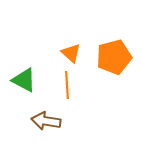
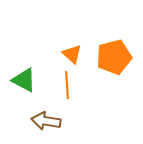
orange triangle: moved 1 px right, 1 px down
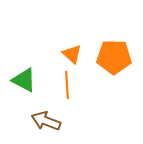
orange pentagon: rotated 16 degrees clockwise
brown arrow: rotated 12 degrees clockwise
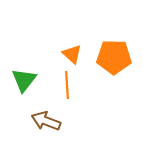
green triangle: rotated 40 degrees clockwise
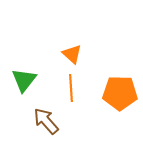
orange pentagon: moved 6 px right, 36 px down
orange line: moved 4 px right, 3 px down
brown arrow: rotated 28 degrees clockwise
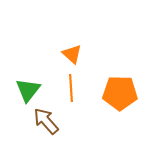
green triangle: moved 4 px right, 10 px down
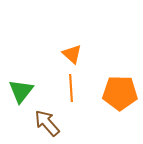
green triangle: moved 7 px left, 1 px down
brown arrow: moved 1 px right, 2 px down
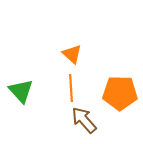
green triangle: rotated 20 degrees counterclockwise
brown arrow: moved 37 px right, 3 px up
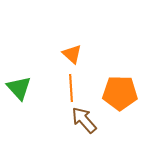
green triangle: moved 2 px left, 3 px up
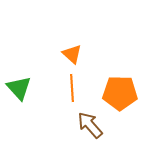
orange line: moved 1 px right
brown arrow: moved 6 px right, 5 px down
